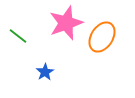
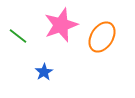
pink star: moved 5 px left, 2 px down
blue star: moved 1 px left
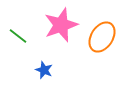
blue star: moved 2 px up; rotated 18 degrees counterclockwise
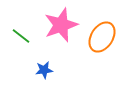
green line: moved 3 px right
blue star: rotated 30 degrees counterclockwise
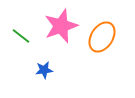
pink star: moved 1 px down
